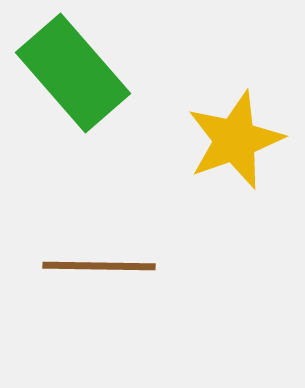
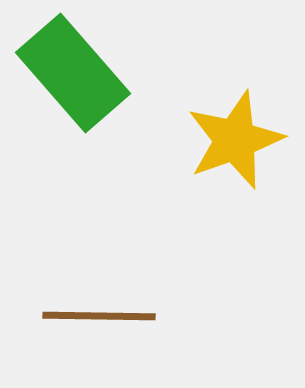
brown line: moved 50 px down
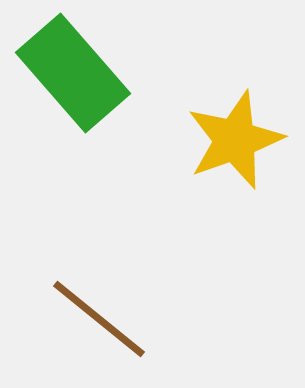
brown line: moved 3 px down; rotated 38 degrees clockwise
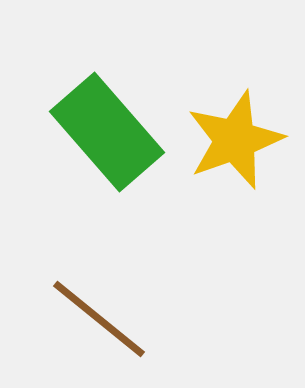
green rectangle: moved 34 px right, 59 px down
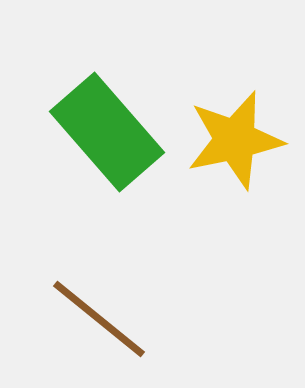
yellow star: rotated 8 degrees clockwise
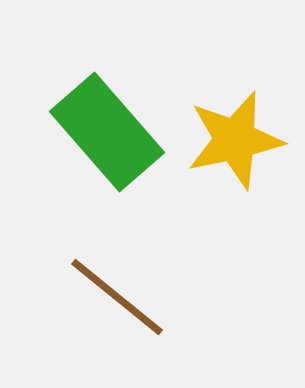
brown line: moved 18 px right, 22 px up
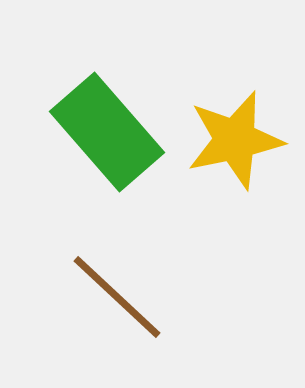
brown line: rotated 4 degrees clockwise
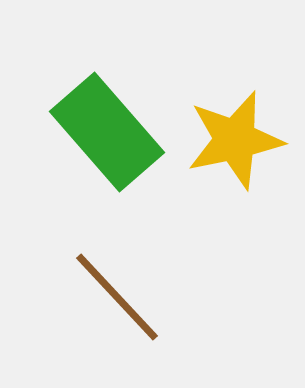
brown line: rotated 4 degrees clockwise
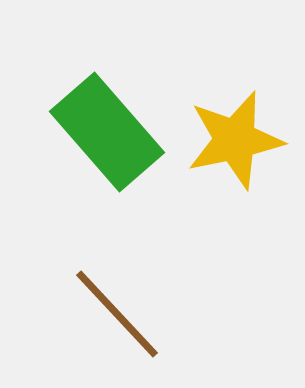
brown line: moved 17 px down
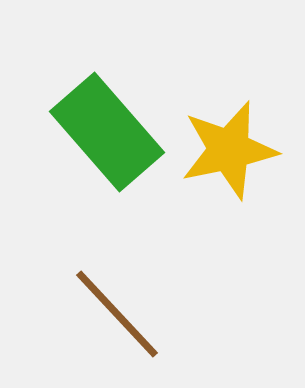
yellow star: moved 6 px left, 10 px down
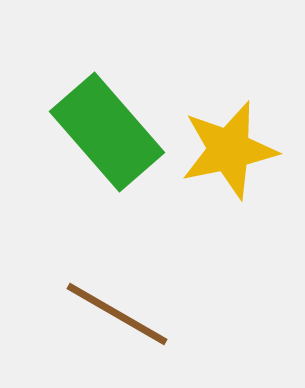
brown line: rotated 17 degrees counterclockwise
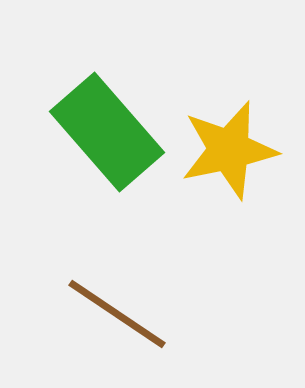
brown line: rotated 4 degrees clockwise
